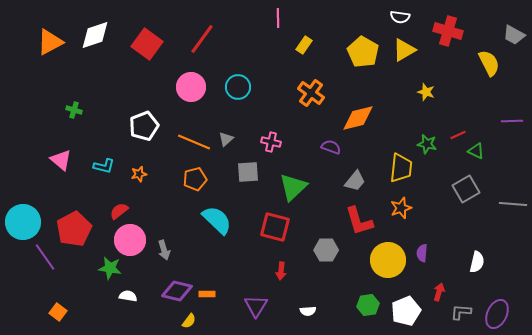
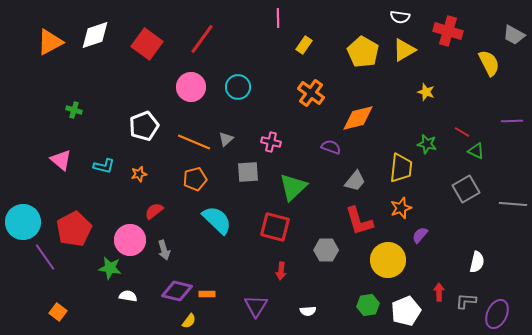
red line at (458, 135): moved 4 px right, 3 px up; rotated 56 degrees clockwise
red semicircle at (119, 211): moved 35 px right
purple semicircle at (422, 253): moved 2 px left, 18 px up; rotated 36 degrees clockwise
red arrow at (439, 292): rotated 18 degrees counterclockwise
gray L-shape at (461, 312): moved 5 px right, 11 px up
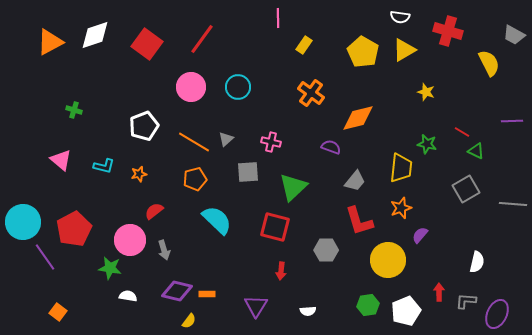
orange line at (194, 142): rotated 8 degrees clockwise
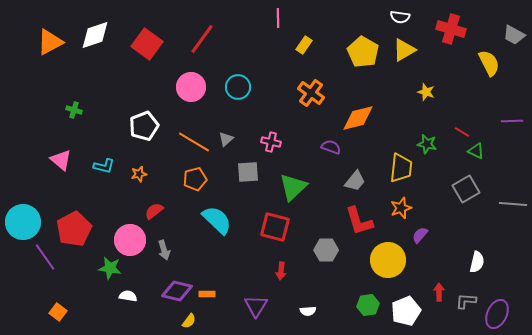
red cross at (448, 31): moved 3 px right, 2 px up
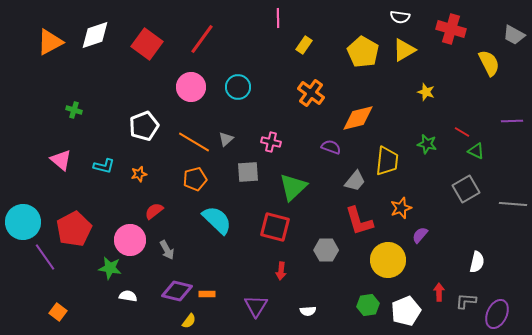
yellow trapezoid at (401, 168): moved 14 px left, 7 px up
gray arrow at (164, 250): moved 3 px right; rotated 12 degrees counterclockwise
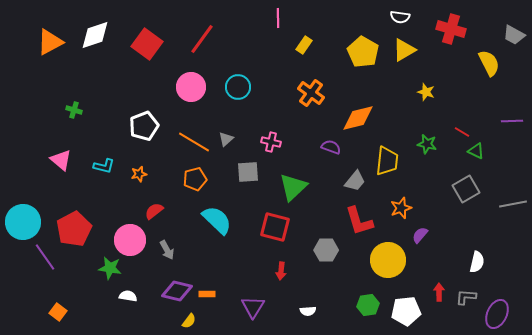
gray line at (513, 204): rotated 16 degrees counterclockwise
gray L-shape at (466, 301): moved 4 px up
purple triangle at (256, 306): moved 3 px left, 1 px down
white pentagon at (406, 311): rotated 16 degrees clockwise
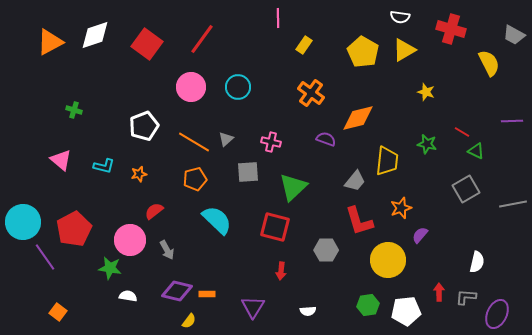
purple semicircle at (331, 147): moved 5 px left, 8 px up
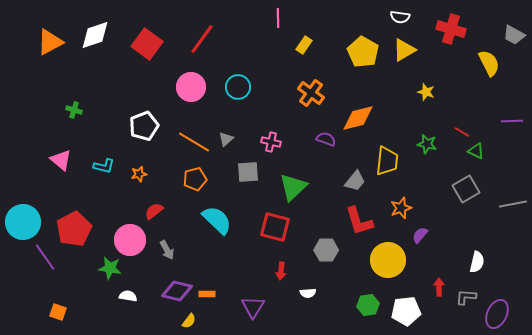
red arrow at (439, 292): moved 5 px up
white semicircle at (308, 311): moved 18 px up
orange square at (58, 312): rotated 18 degrees counterclockwise
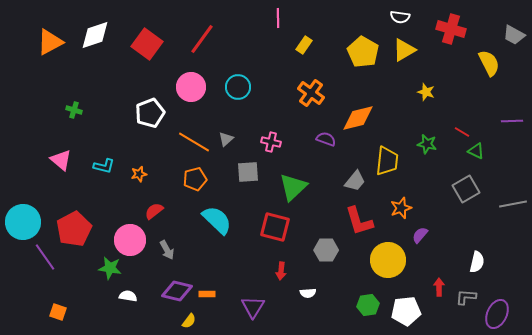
white pentagon at (144, 126): moved 6 px right, 13 px up
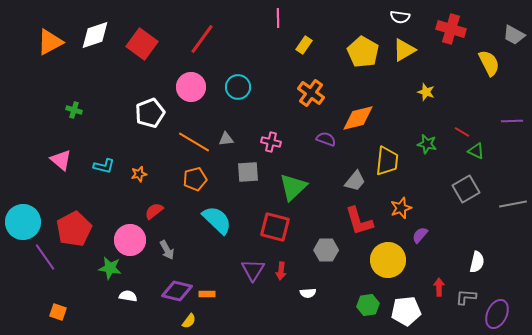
red square at (147, 44): moved 5 px left
gray triangle at (226, 139): rotated 35 degrees clockwise
purple triangle at (253, 307): moved 37 px up
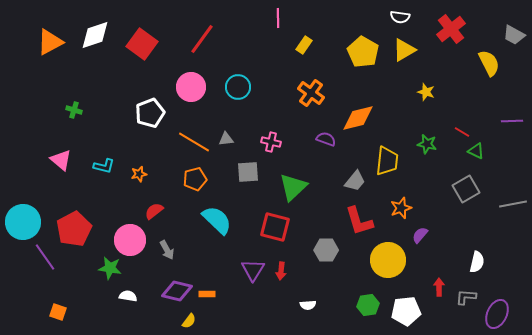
red cross at (451, 29): rotated 36 degrees clockwise
white semicircle at (308, 293): moved 12 px down
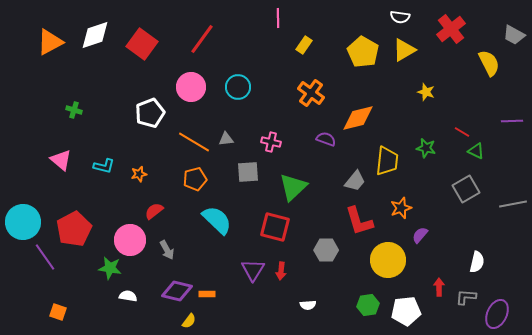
green star at (427, 144): moved 1 px left, 4 px down
